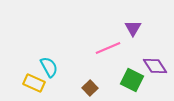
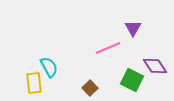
yellow rectangle: rotated 60 degrees clockwise
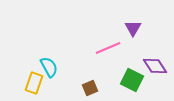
yellow rectangle: rotated 25 degrees clockwise
brown square: rotated 21 degrees clockwise
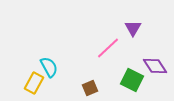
pink line: rotated 20 degrees counterclockwise
yellow rectangle: rotated 10 degrees clockwise
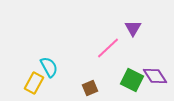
purple diamond: moved 10 px down
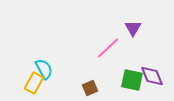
cyan semicircle: moved 5 px left, 2 px down
purple diamond: moved 3 px left; rotated 10 degrees clockwise
green square: rotated 15 degrees counterclockwise
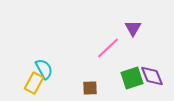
green square: moved 2 px up; rotated 30 degrees counterclockwise
brown square: rotated 21 degrees clockwise
